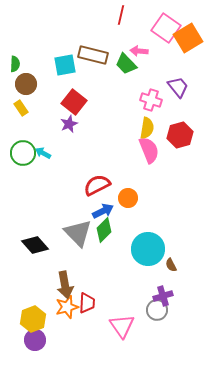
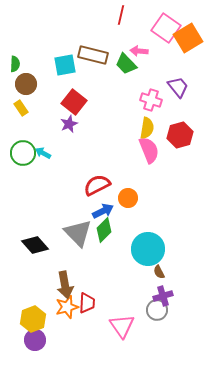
brown semicircle: moved 12 px left, 7 px down
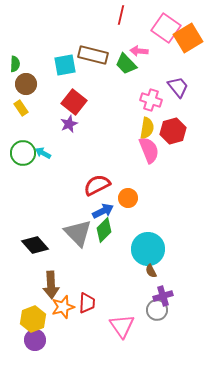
red hexagon: moved 7 px left, 4 px up
brown semicircle: moved 8 px left, 1 px up
brown arrow: moved 14 px left; rotated 8 degrees clockwise
orange star: moved 4 px left
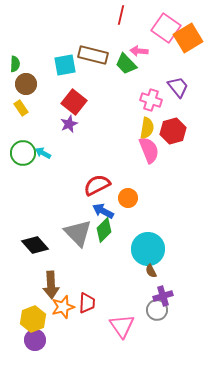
blue arrow: rotated 125 degrees counterclockwise
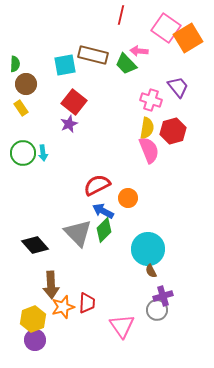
cyan arrow: rotated 126 degrees counterclockwise
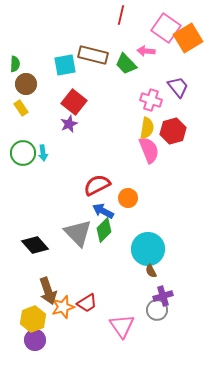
pink arrow: moved 7 px right
brown arrow: moved 3 px left, 6 px down; rotated 16 degrees counterclockwise
red trapezoid: rotated 55 degrees clockwise
